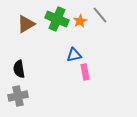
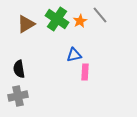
green cross: rotated 10 degrees clockwise
pink rectangle: rotated 14 degrees clockwise
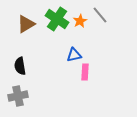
black semicircle: moved 1 px right, 3 px up
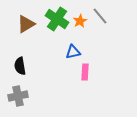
gray line: moved 1 px down
blue triangle: moved 1 px left, 3 px up
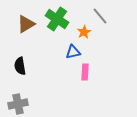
orange star: moved 4 px right, 11 px down
gray cross: moved 8 px down
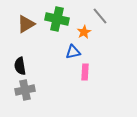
green cross: rotated 20 degrees counterclockwise
gray cross: moved 7 px right, 14 px up
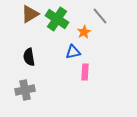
green cross: rotated 20 degrees clockwise
brown triangle: moved 4 px right, 10 px up
black semicircle: moved 9 px right, 9 px up
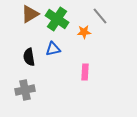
orange star: rotated 24 degrees clockwise
blue triangle: moved 20 px left, 3 px up
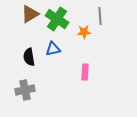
gray line: rotated 36 degrees clockwise
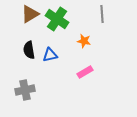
gray line: moved 2 px right, 2 px up
orange star: moved 9 px down; rotated 16 degrees clockwise
blue triangle: moved 3 px left, 6 px down
black semicircle: moved 7 px up
pink rectangle: rotated 56 degrees clockwise
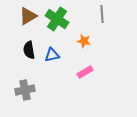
brown triangle: moved 2 px left, 2 px down
blue triangle: moved 2 px right
